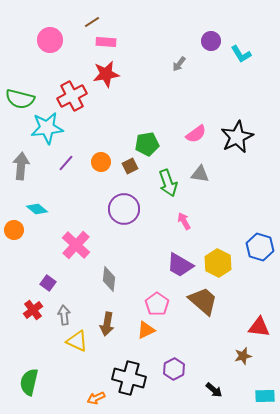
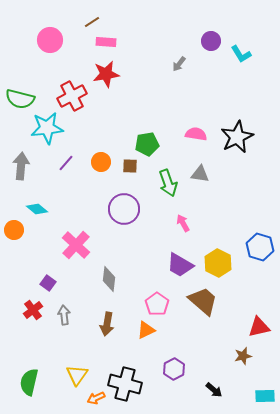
pink semicircle at (196, 134): rotated 135 degrees counterclockwise
brown square at (130, 166): rotated 28 degrees clockwise
pink arrow at (184, 221): moved 1 px left, 2 px down
red triangle at (259, 327): rotated 20 degrees counterclockwise
yellow triangle at (77, 341): moved 34 px down; rotated 40 degrees clockwise
black cross at (129, 378): moved 4 px left, 6 px down
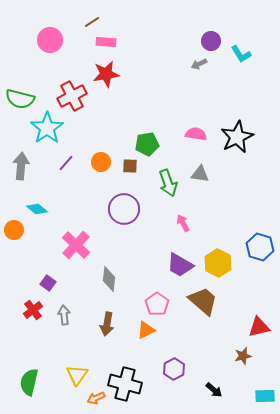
gray arrow at (179, 64): moved 20 px right; rotated 28 degrees clockwise
cyan star at (47, 128): rotated 28 degrees counterclockwise
